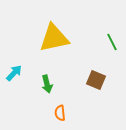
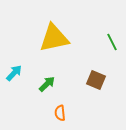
green arrow: rotated 120 degrees counterclockwise
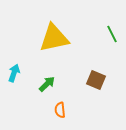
green line: moved 8 px up
cyan arrow: rotated 24 degrees counterclockwise
orange semicircle: moved 3 px up
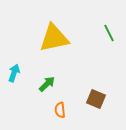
green line: moved 3 px left, 1 px up
brown square: moved 19 px down
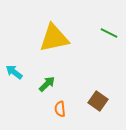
green line: rotated 36 degrees counterclockwise
cyan arrow: moved 1 px up; rotated 72 degrees counterclockwise
brown square: moved 2 px right, 2 px down; rotated 12 degrees clockwise
orange semicircle: moved 1 px up
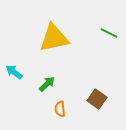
brown square: moved 1 px left, 2 px up
